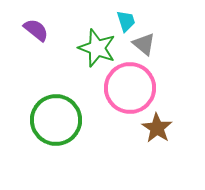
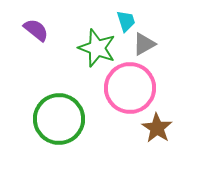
gray triangle: rotated 50 degrees clockwise
green circle: moved 3 px right, 1 px up
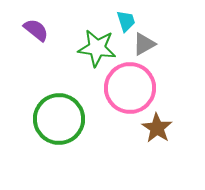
green star: rotated 12 degrees counterclockwise
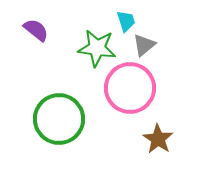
gray triangle: moved 1 px down; rotated 10 degrees counterclockwise
brown star: moved 1 px right, 11 px down
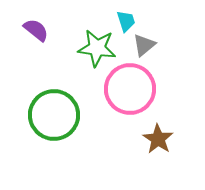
pink circle: moved 1 px down
green circle: moved 5 px left, 4 px up
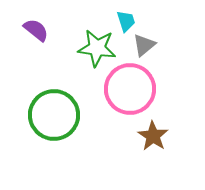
brown star: moved 5 px left, 3 px up
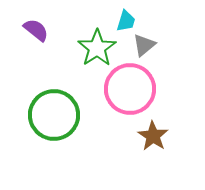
cyan trapezoid: rotated 35 degrees clockwise
green star: rotated 30 degrees clockwise
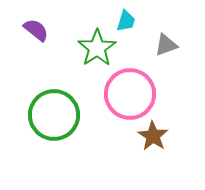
gray triangle: moved 22 px right; rotated 20 degrees clockwise
pink circle: moved 5 px down
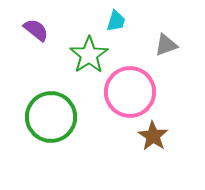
cyan trapezoid: moved 10 px left
green star: moved 8 px left, 7 px down
pink circle: moved 2 px up
green circle: moved 3 px left, 2 px down
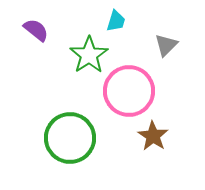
gray triangle: rotated 25 degrees counterclockwise
pink circle: moved 1 px left, 1 px up
green circle: moved 19 px right, 21 px down
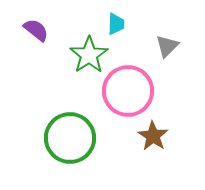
cyan trapezoid: moved 3 px down; rotated 15 degrees counterclockwise
gray triangle: moved 1 px right, 1 px down
pink circle: moved 1 px left
